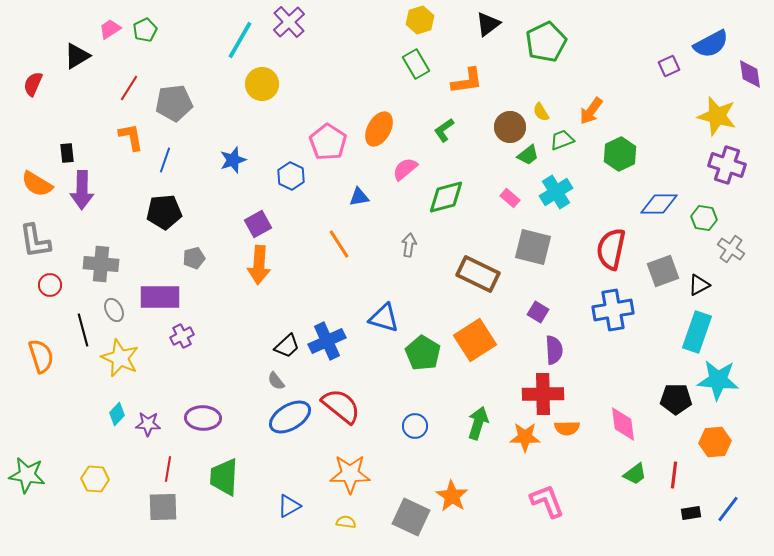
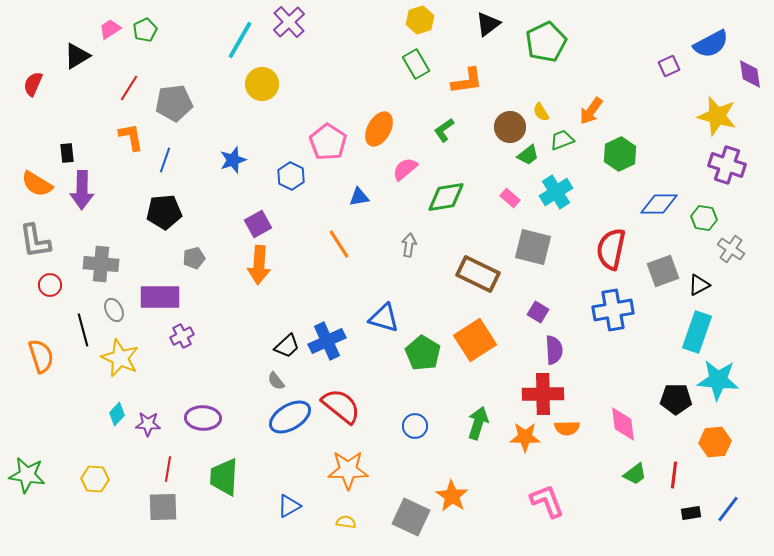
green diamond at (446, 197): rotated 6 degrees clockwise
orange star at (350, 474): moved 2 px left, 4 px up
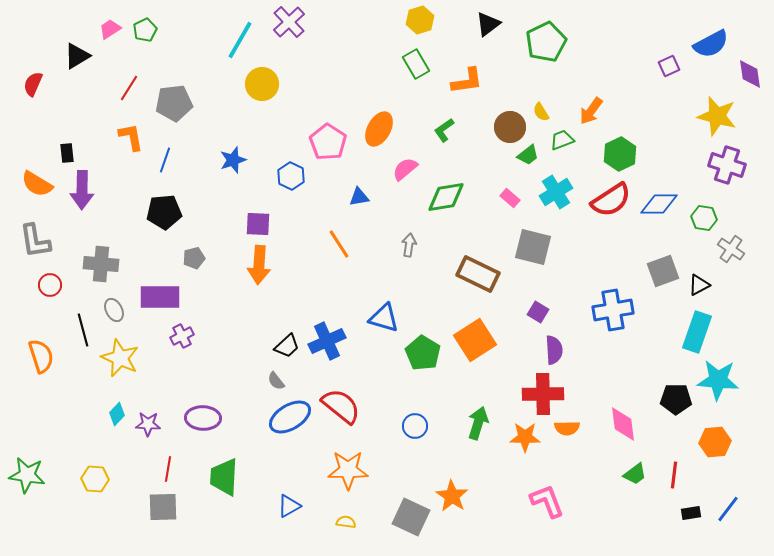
purple square at (258, 224): rotated 32 degrees clockwise
red semicircle at (611, 249): moved 49 px up; rotated 135 degrees counterclockwise
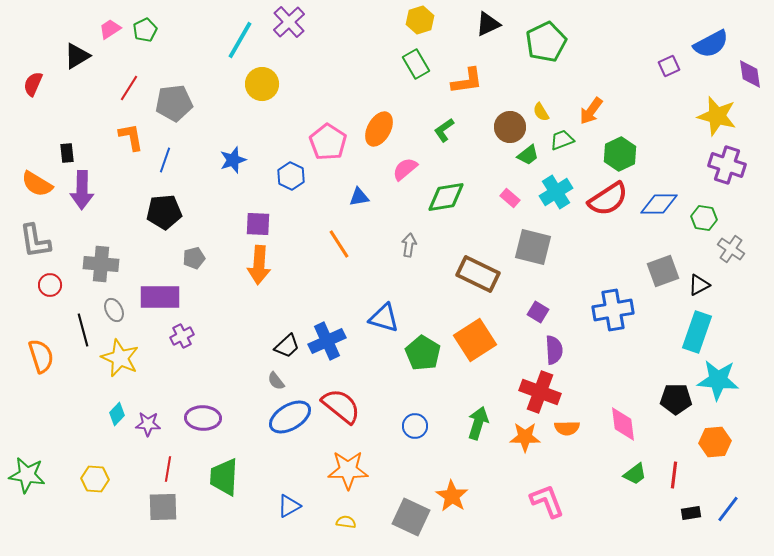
black triangle at (488, 24): rotated 12 degrees clockwise
red semicircle at (611, 200): moved 3 px left, 1 px up
red cross at (543, 394): moved 3 px left, 2 px up; rotated 21 degrees clockwise
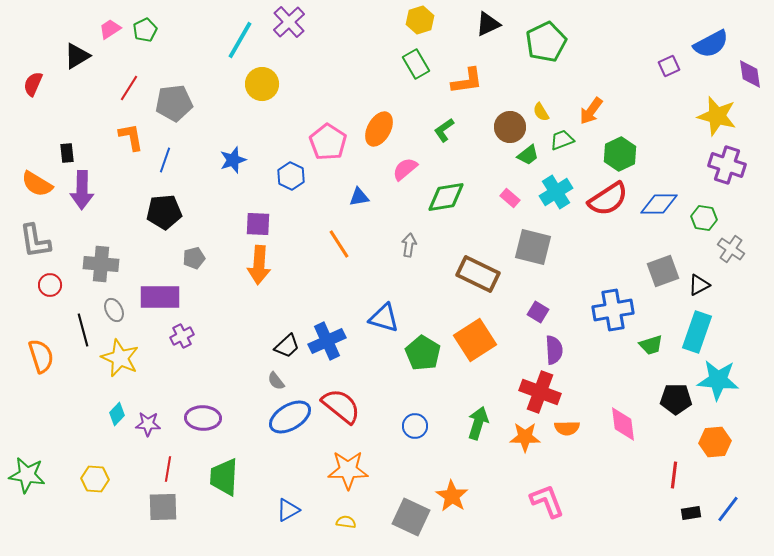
green trapezoid at (635, 474): moved 16 px right, 129 px up; rotated 20 degrees clockwise
blue triangle at (289, 506): moved 1 px left, 4 px down
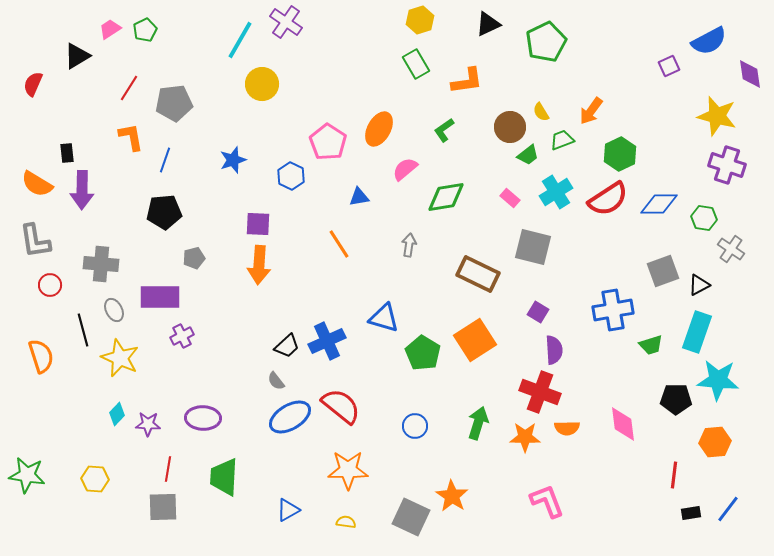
purple cross at (289, 22): moved 3 px left; rotated 12 degrees counterclockwise
blue semicircle at (711, 44): moved 2 px left, 3 px up
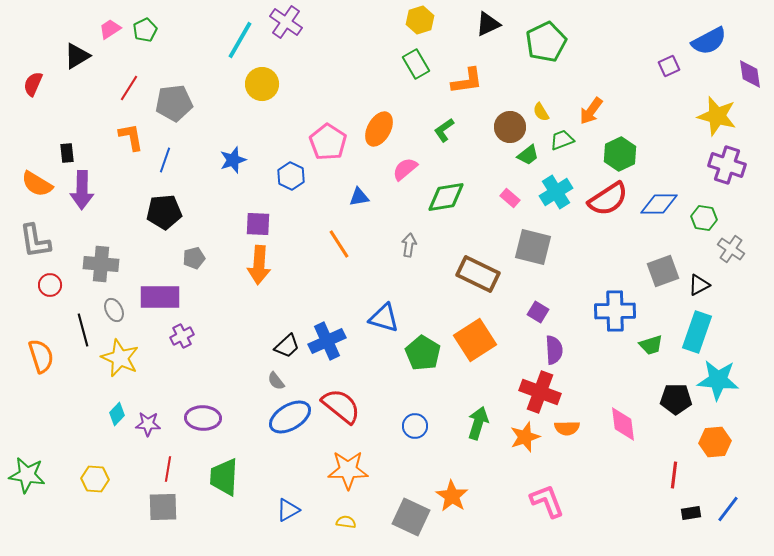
blue cross at (613, 310): moved 2 px right, 1 px down; rotated 9 degrees clockwise
orange star at (525, 437): rotated 20 degrees counterclockwise
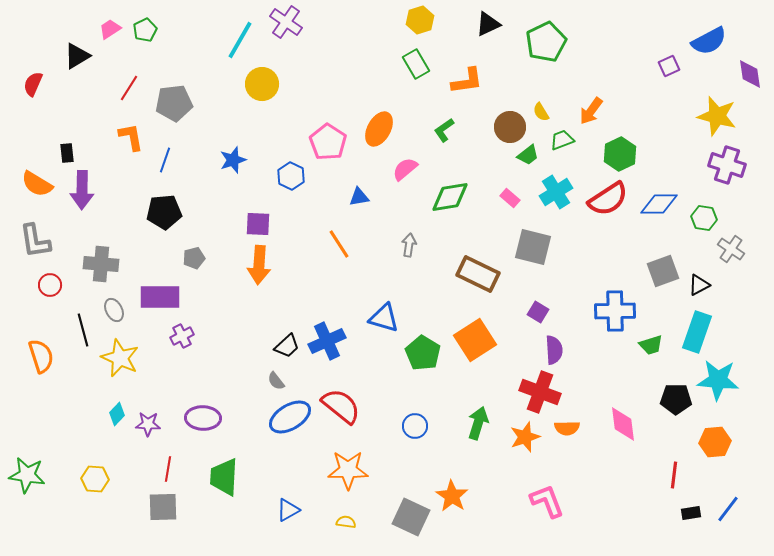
green diamond at (446, 197): moved 4 px right
